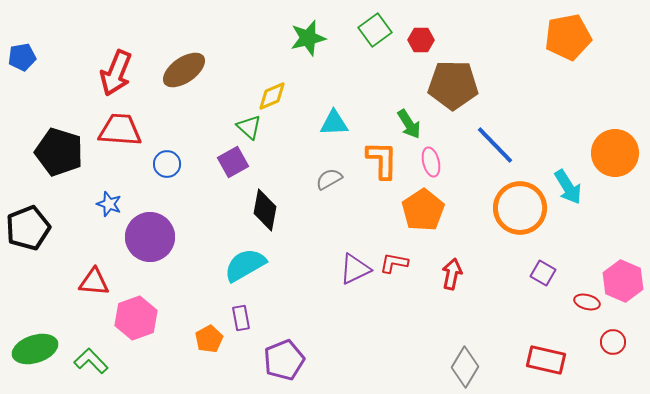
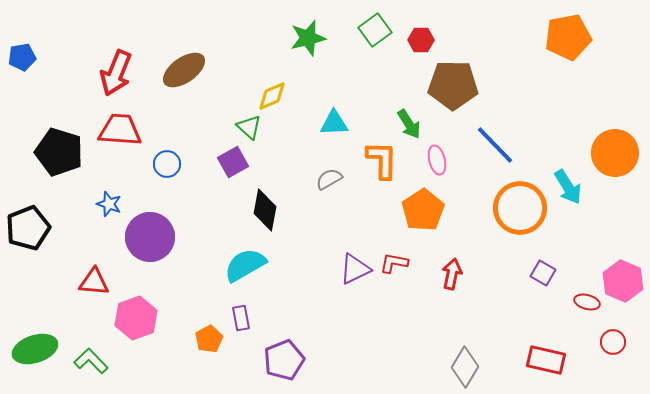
pink ellipse at (431, 162): moved 6 px right, 2 px up
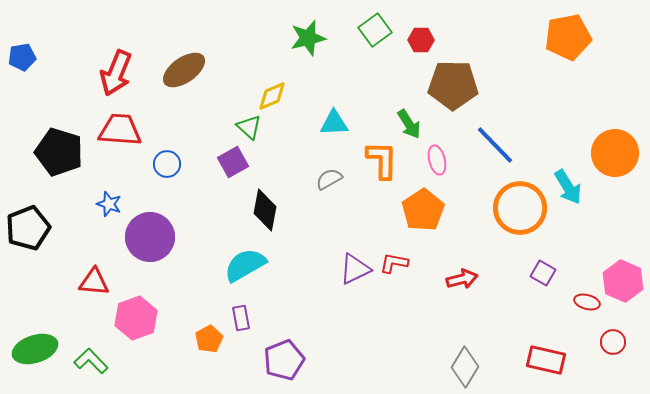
red arrow at (452, 274): moved 10 px right, 5 px down; rotated 64 degrees clockwise
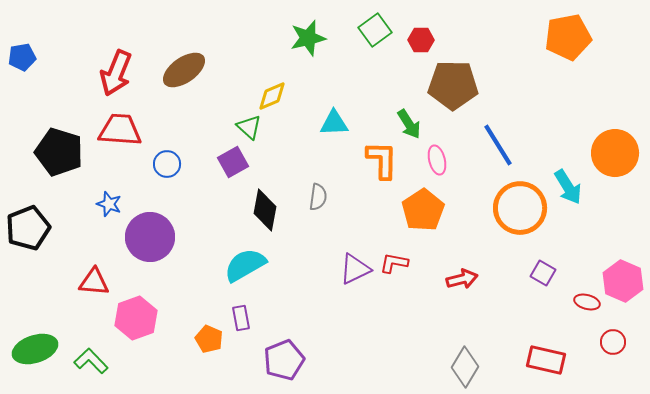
blue line at (495, 145): moved 3 px right; rotated 12 degrees clockwise
gray semicircle at (329, 179): moved 11 px left, 18 px down; rotated 128 degrees clockwise
orange pentagon at (209, 339): rotated 20 degrees counterclockwise
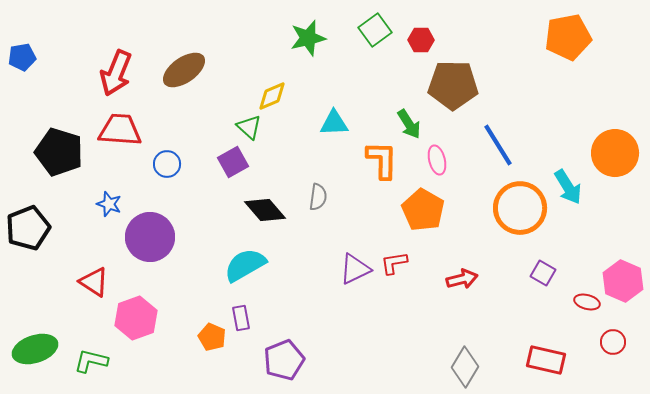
black diamond at (265, 210): rotated 51 degrees counterclockwise
orange pentagon at (423, 210): rotated 9 degrees counterclockwise
red L-shape at (394, 263): rotated 20 degrees counterclockwise
red triangle at (94, 282): rotated 28 degrees clockwise
orange pentagon at (209, 339): moved 3 px right, 2 px up
green L-shape at (91, 361): rotated 32 degrees counterclockwise
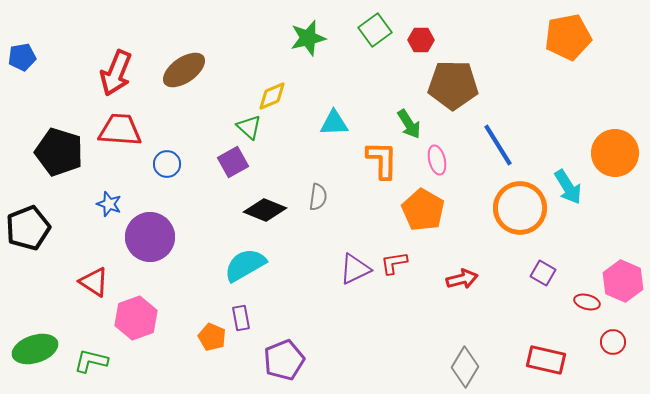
black diamond at (265, 210): rotated 27 degrees counterclockwise
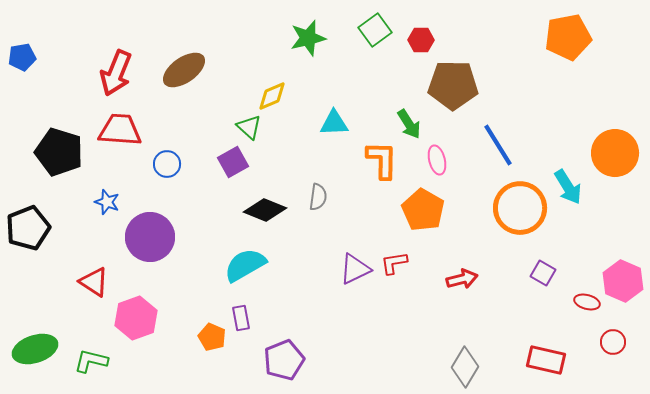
blue star at (109, 204): moved 2 px left, 2 px up
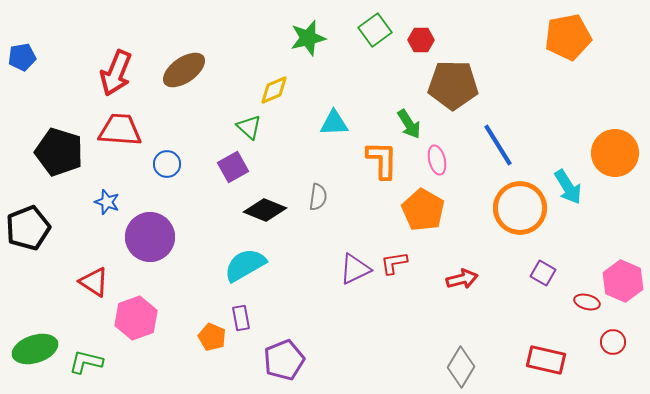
yellow diamond at (272, 96): moved 2 px right, 6 px up
purple square at (233, 162): moved 5 px down
green L-shape at (91, 361): moved 5 px left, 1 px down
gray diamond at (465, 367): moved 4 px left
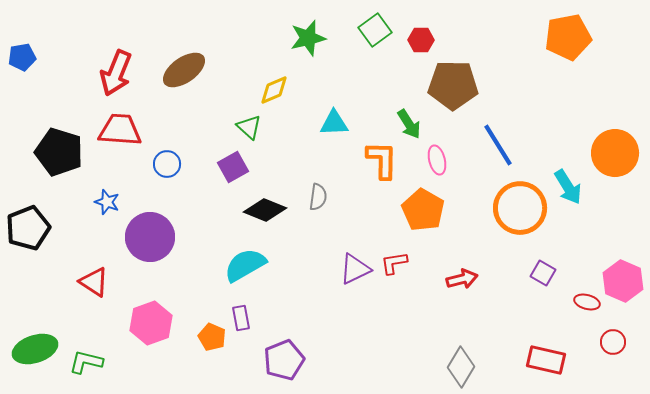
pink hexagon at (136, 318): moved 15 px right, 5 px down
